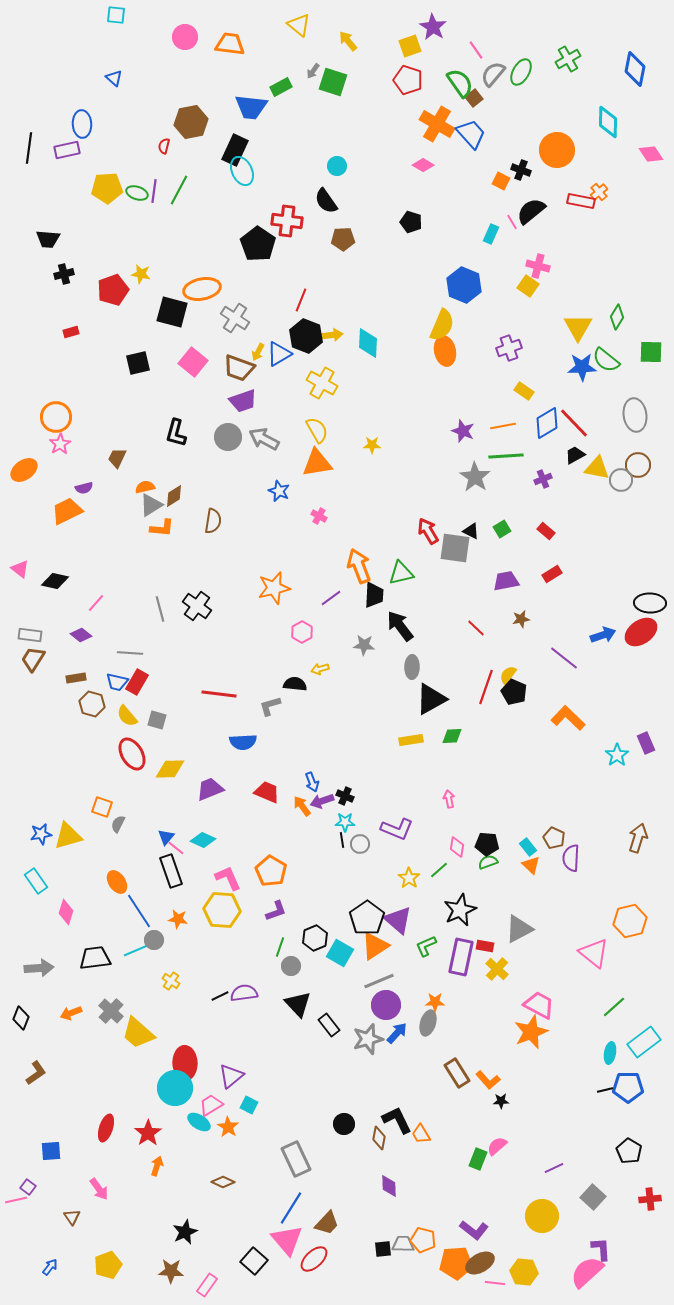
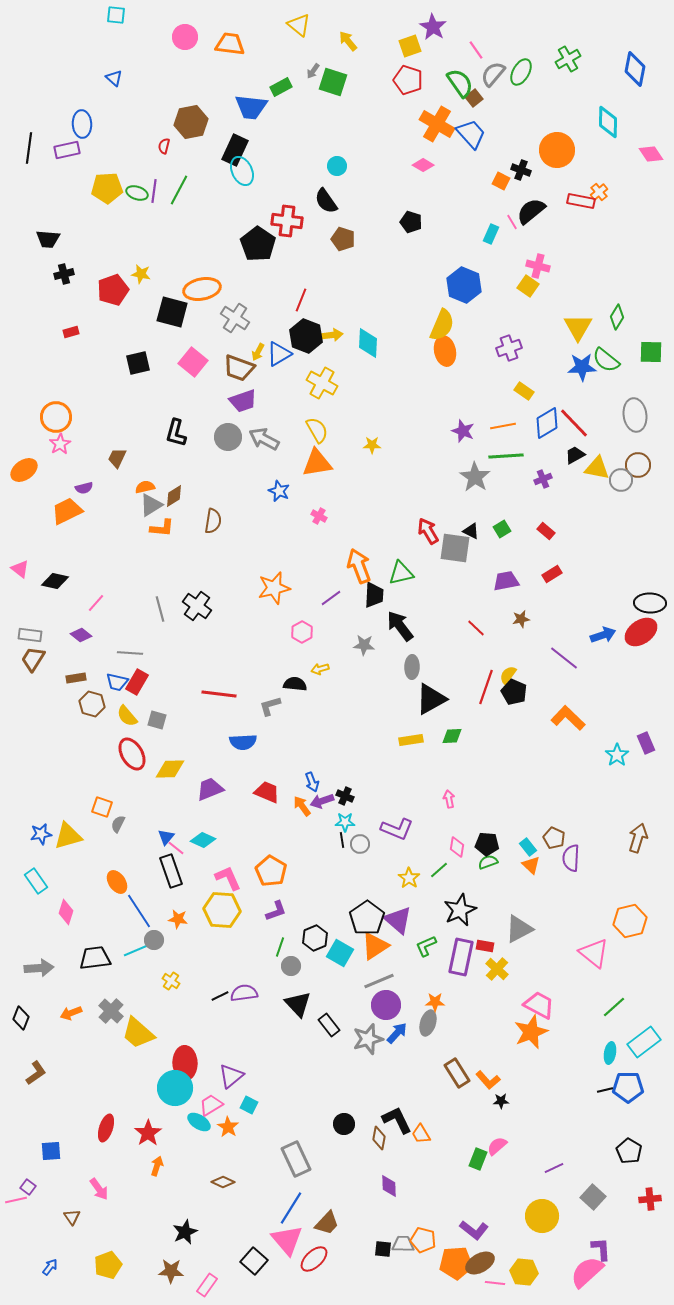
brown pentagon at (343, 239): rotated 20 degrees clockwise
black square at (383, 1249): rotated 12 degrees clockwise
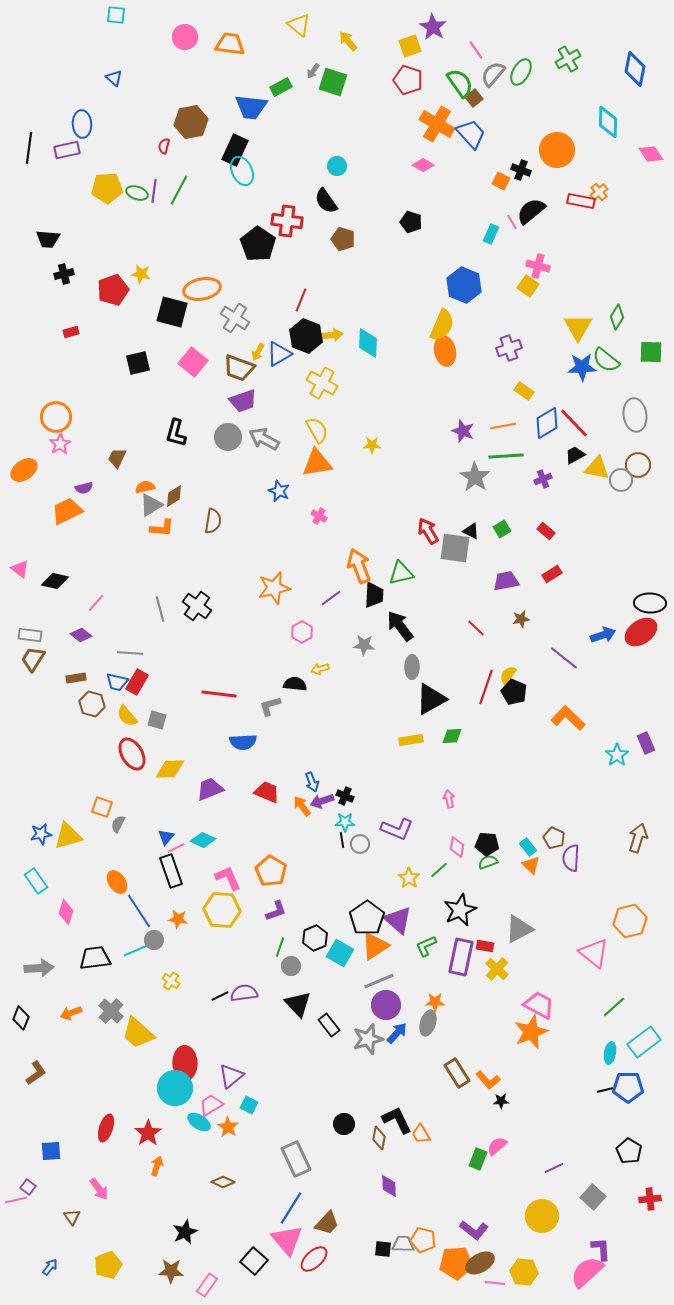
pink line at (176, 848): rotated 66 degrees counterclockwise
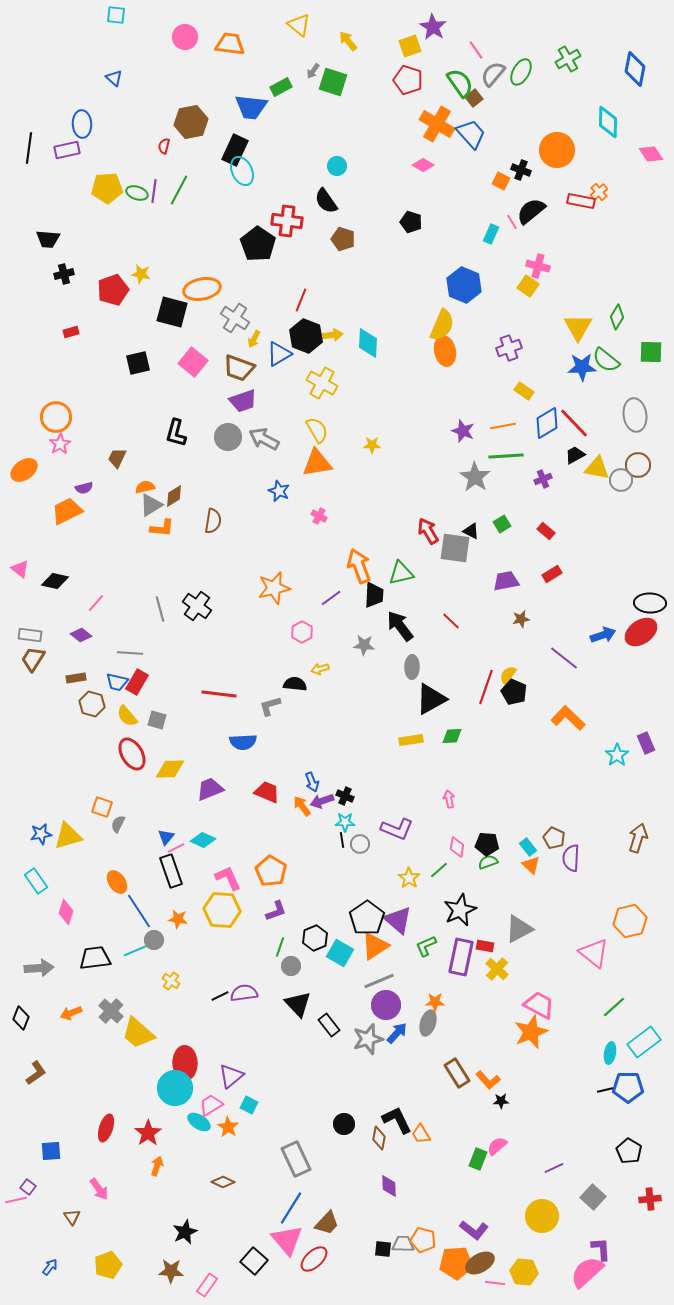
yellow arrow at (258, 352): moved 4 px left, 13 px up
green square at (502, 529): moved 5 px up
red line at (476, 628): moved 25 px left, 7 px up
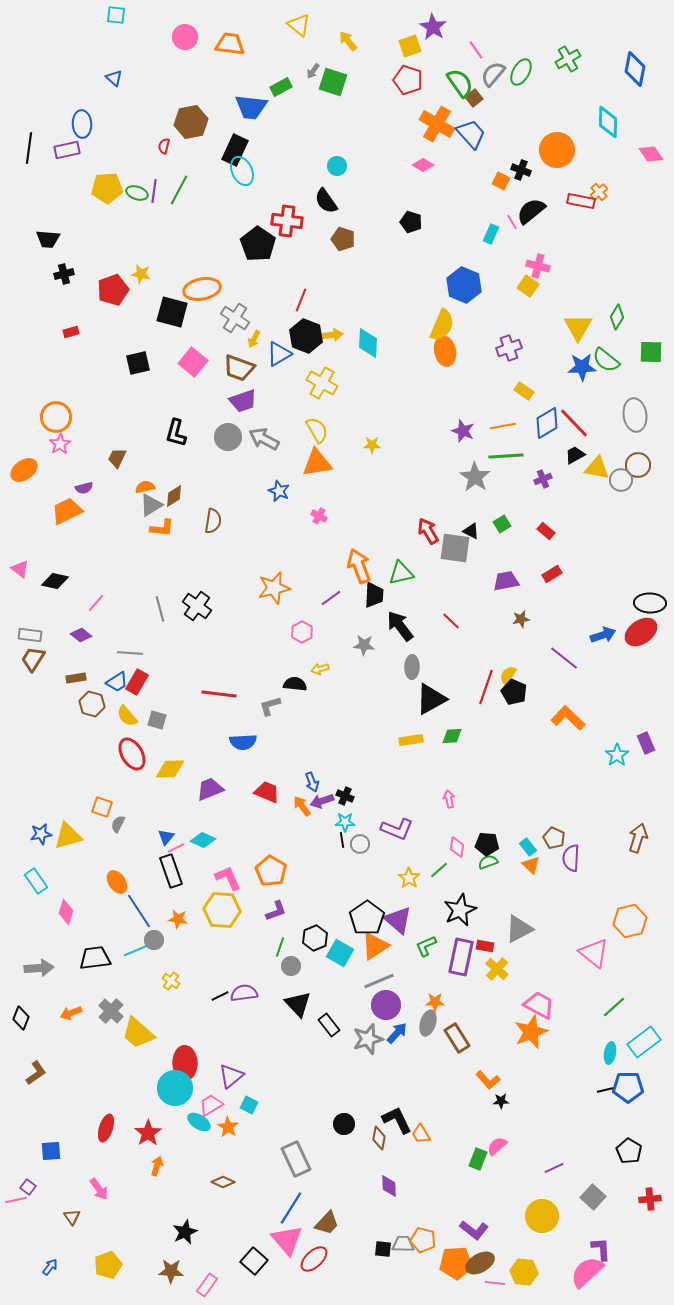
blue trapezoid at (117, 682): rotated 45 degrees counterclockwise
brown rectangle at (457, 1073): moved 35 px up
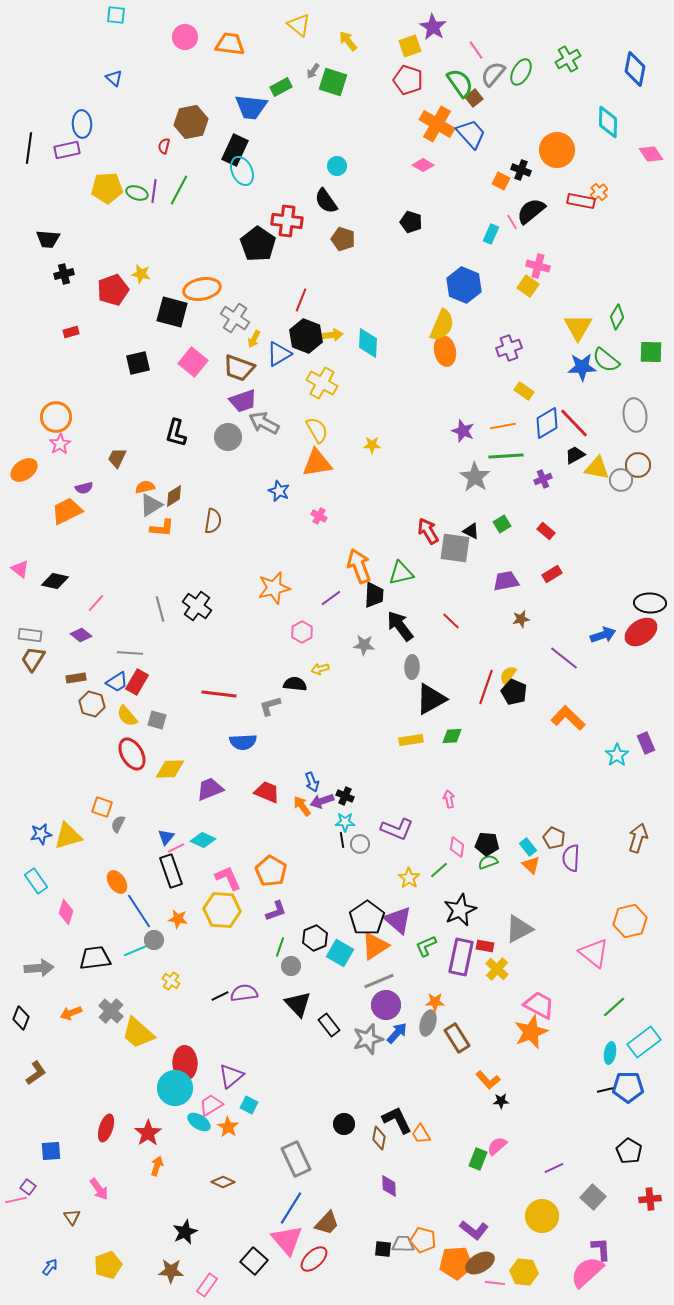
gray arrow at (264, 439): moved 16 px up
